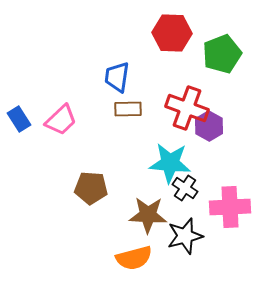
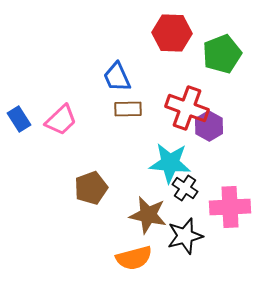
blue trapezoid: rotated 32 degrees counterclockwise
brown pentagon: rotated 24 degrees counterclockwise
brown star: rotated 9 degrees clockwise
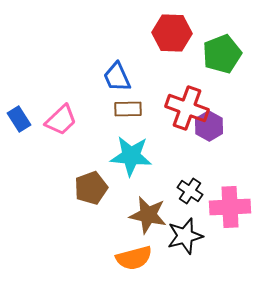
cyan star: moved 39 px left, 7 px up
black cross: moved 5 px right, 3 px down
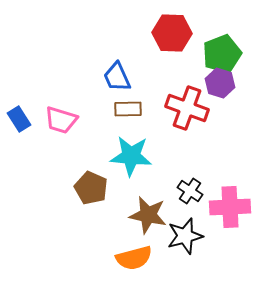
pink trapezoid: rotated 60 degrees clockwise
purple hexagon: moved 11 px right, 43 px up; rotated 12 degrees counterclockwise
brown pentagon: rotated 28 degrees counterclockwise
